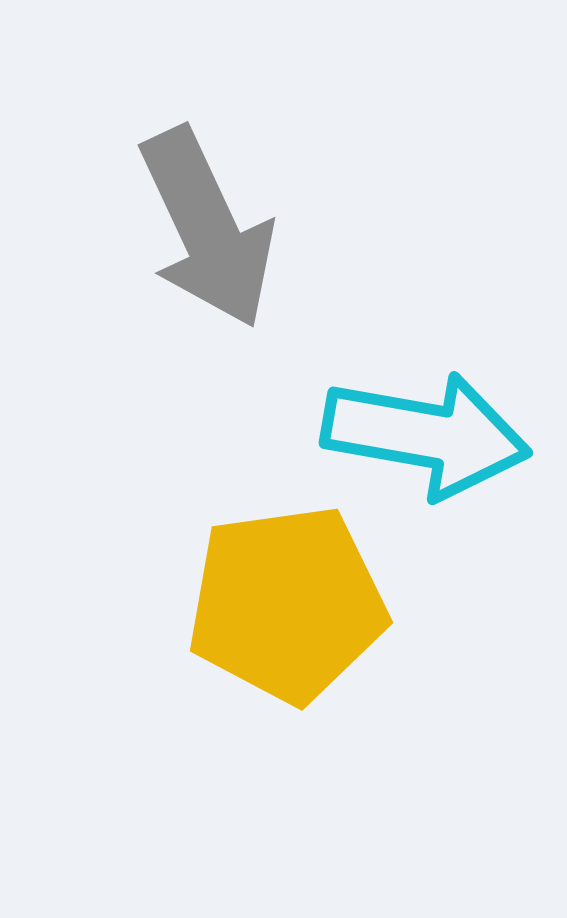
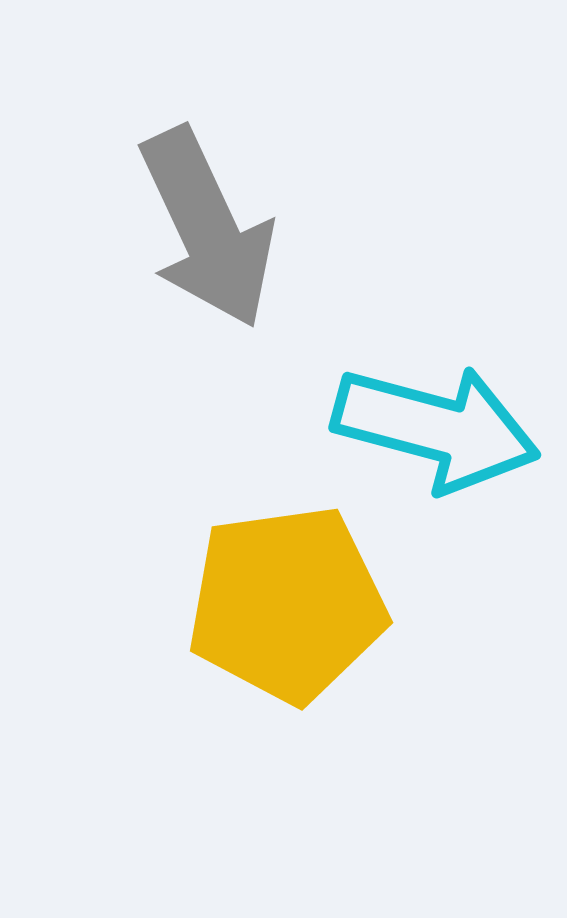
cyan arrow: moved 10 px right, 7 px up; rotated 5 degrees clockwise
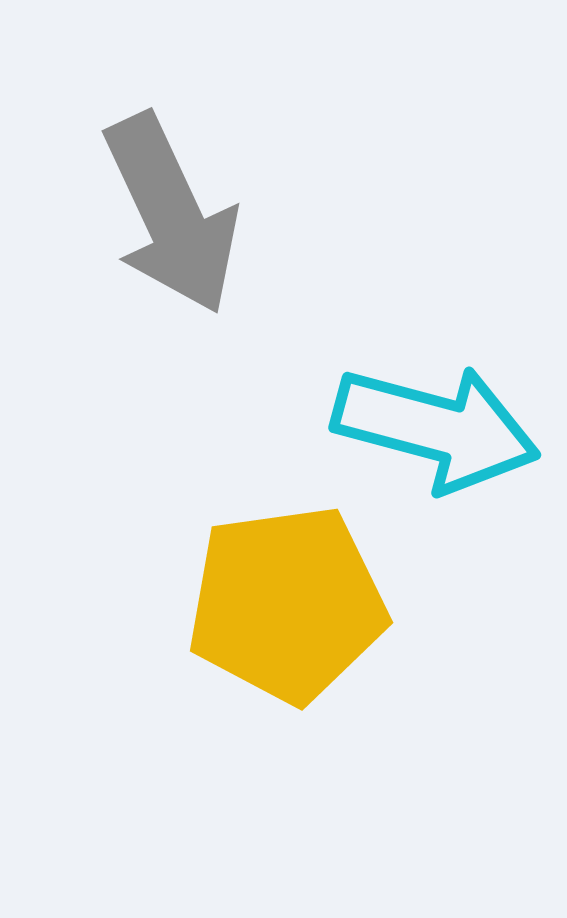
gray arrow: moved 36 px left, 14 px up
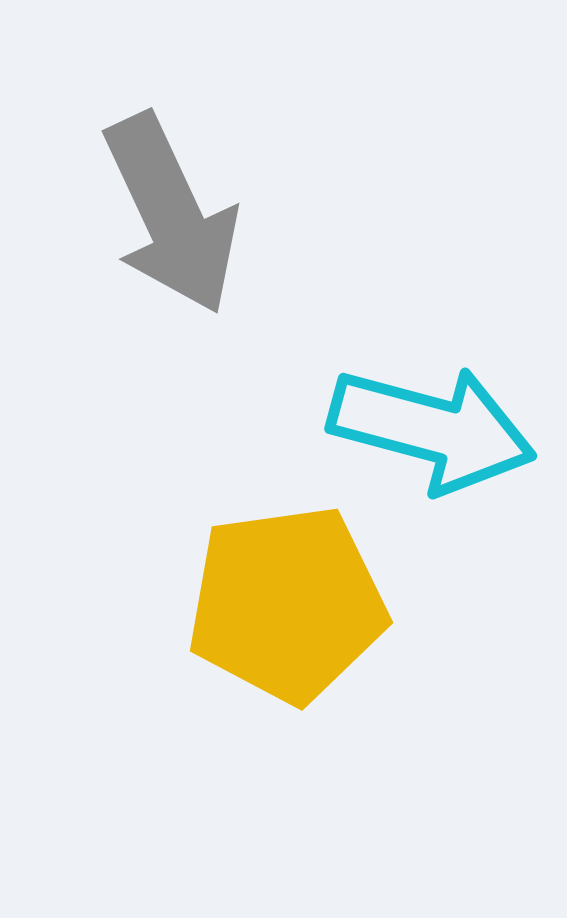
cyan arrow: moved 4 px left, 1 px down
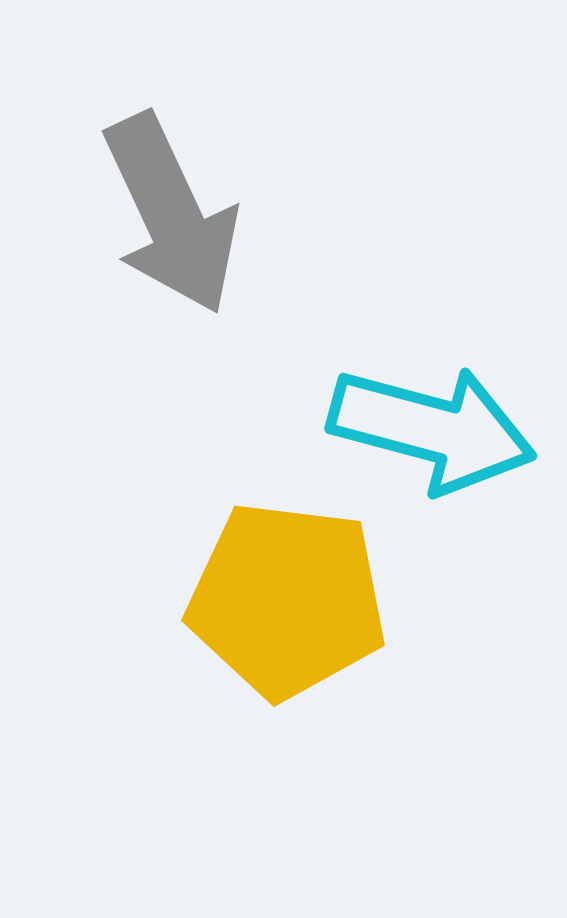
yellow pentagon: moved 4 px up; rotated 15 degrees clockwise
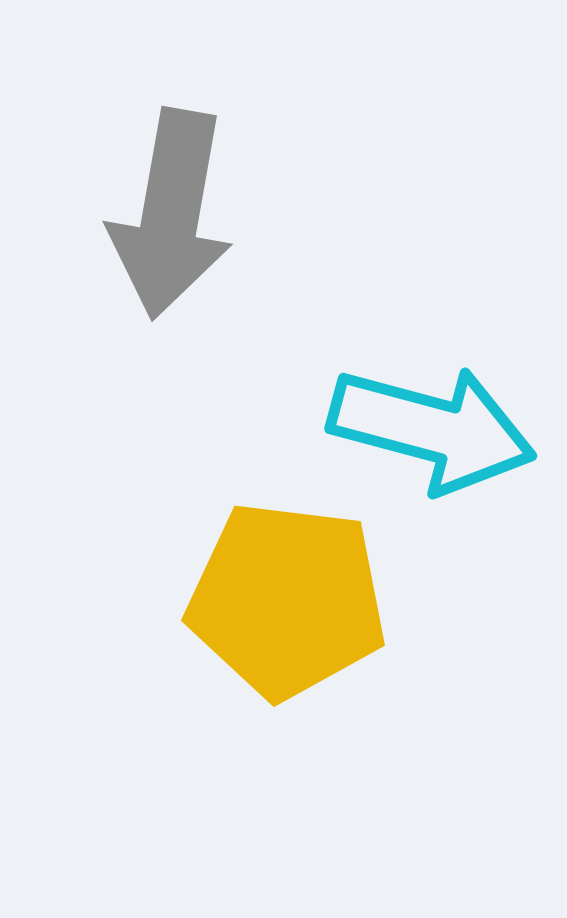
gray arrow: rotated 35 degrees clockwise
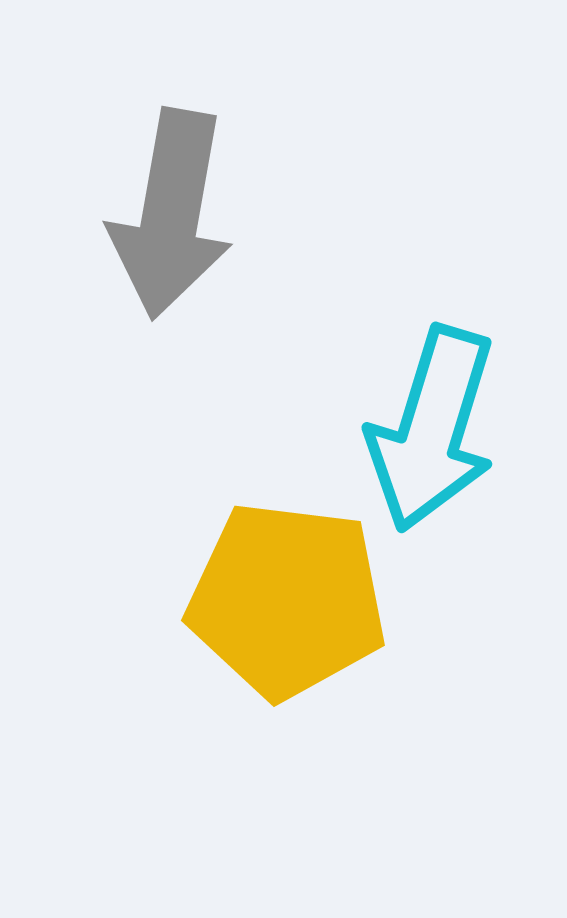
cyan arrow: rotated 92 degrees clockwise
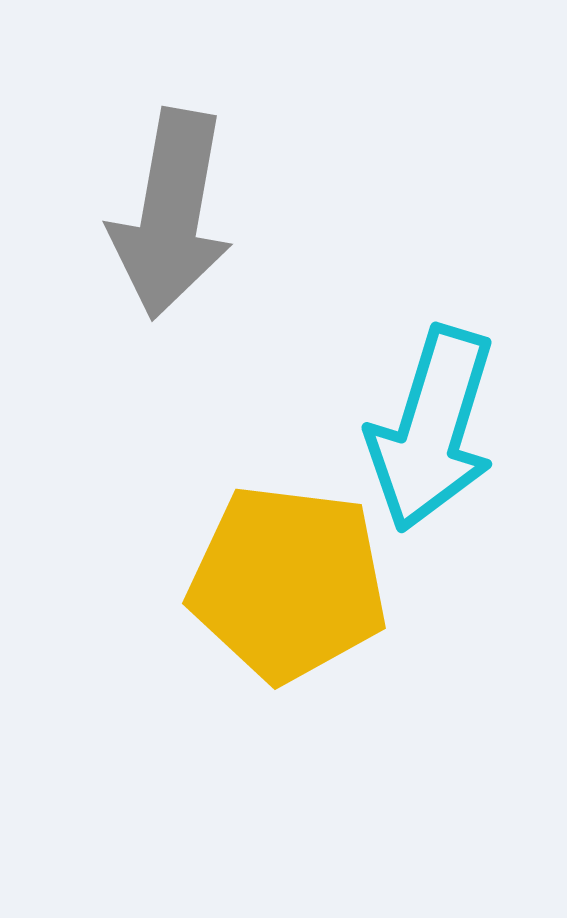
yellow pentagon: moved 1 px right, 17 px up
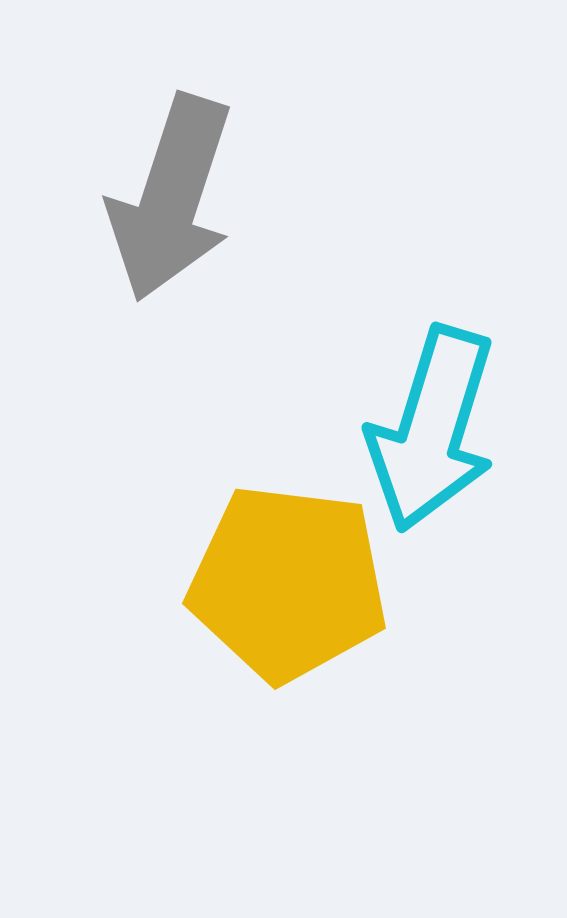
gray arrow: moved 16 px up; rotated 8 degrees clockwise
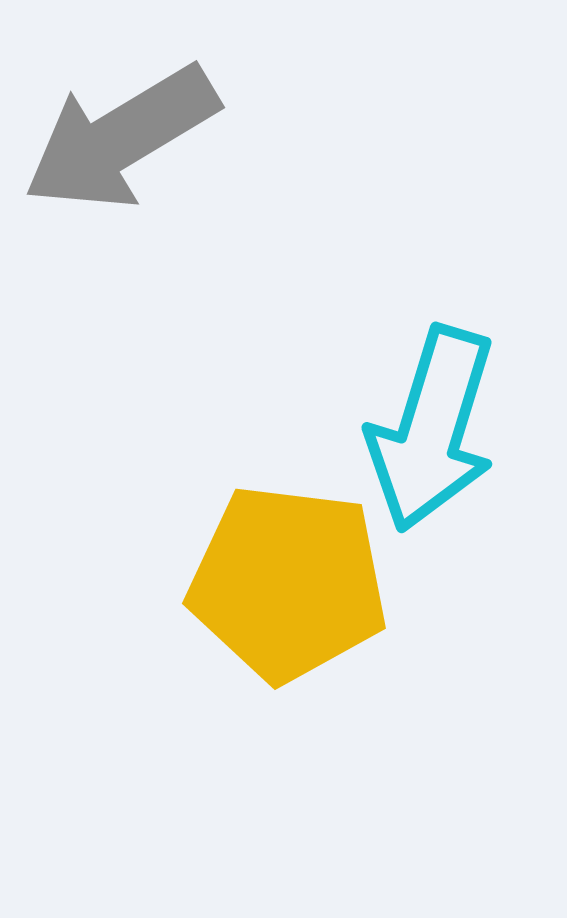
gray arrow: moved 50 px left, 60 px up; rotated 41 degrees clockwise
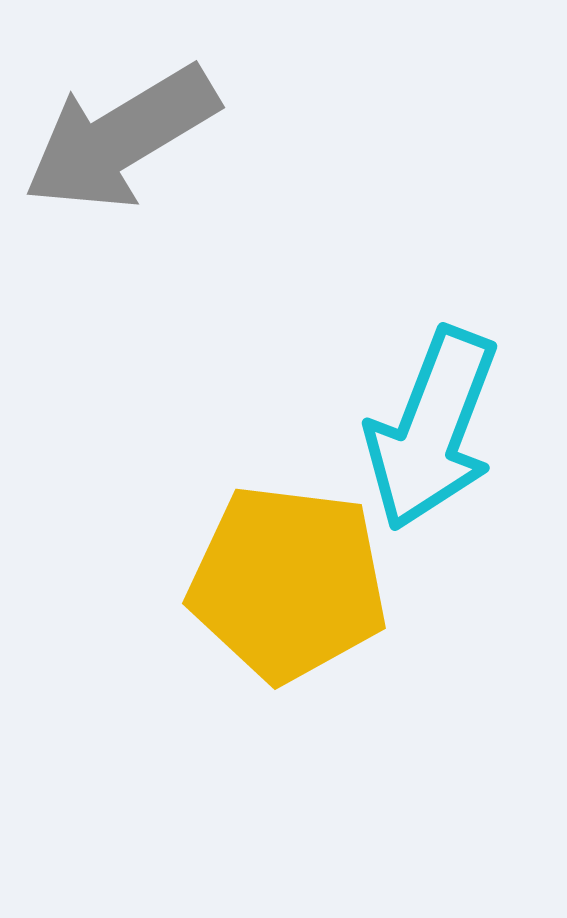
cyan arrow: rotated 4 degrees clockwise
